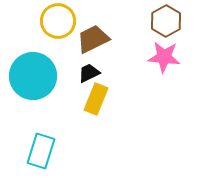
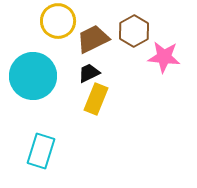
brown hexagon: moved 32 px left, 10 px down
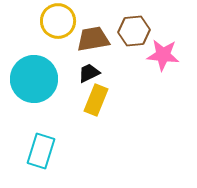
brown hexagon: rotated 24 degrees clockwise
brown trapezoid: rotated 16 degrees clockwise
pink star: moved 1 px left, 2 px up
cyan circle: moved 1 px right, 3 px down
yellow rectangle: moved 1 px down
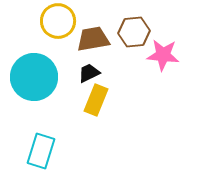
brown hexagon: moved 1 px down
cyan circle: moved 2 px up
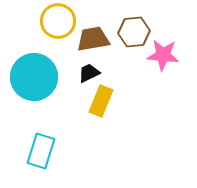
yellow rectangle: moved 5 px right, 1 px down
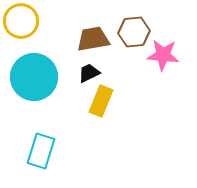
yellow circle: moved 37 px left
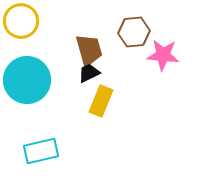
brown trapezoid: moved 4 px left, 11 px down; rotated 84 degrees clockwise
cyan circle: moved 7 px left, 3 px down
cyan rectangle: rotated 60 degrees clockwise
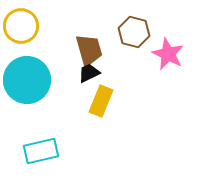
yellow circle: moved 5 px down
brown hexagon: rotated 20 degrees clockwise
pink star: moved 5 px right, 1 px up; rotated 20 degrees clockwise
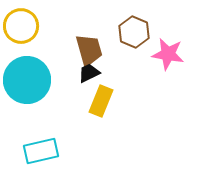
brown hexagon: rotated 8 degrees clockwise
pink star: rotated 16 degrees counterclockwise
